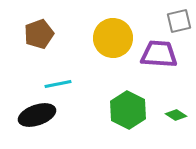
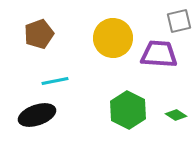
cyan line: moved 3 px left, 3 px up
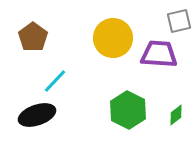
brown pentagon: moved 6 px left, 3 px down; rotated 16 degrees counterclockwise
cyan line: rotated 36 degrees counterclockwise
green diamond: rotated 70 degrees counterclockwise
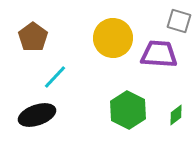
gray square: rotated 30 degrees clockwise
cyan line: moved 4 px up
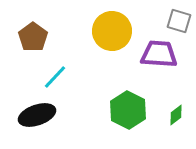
yellow circle: moved 1 px left, 7 px up
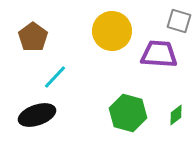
green hexagon: moved 3 px down; rotated 12 degrees counterclockwise
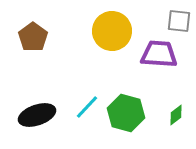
gray square: rotated 10 degrees counterclockwise
cyan line: moved 32 px right, 30 px down
green hexagon: moved 2 px left
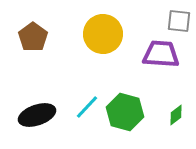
yellow circle: moved 9 px left, 3 px down
purple trapezoid: moved 2 px right
green hexagon: moved 1 px left, 1 px up
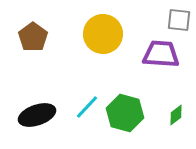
gray square: moved 1 px up
green hexagon: moved 1 px down
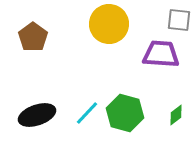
yellow circle: moved 6 px right, 10 px up
cyan line: moved 6 px down
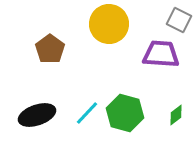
gray square: rotated 20 degrees clockwise
brown pentagon: moved 17 px right, 12 px down
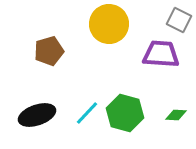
brown pentagon: moved 1 px left, 2 px down; rotated 20 degrees clockwise
green diamond: rotated 40 degrees clockwise
